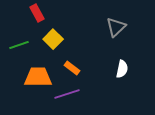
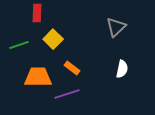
red rectangle: rotated 30 degrees clockwise
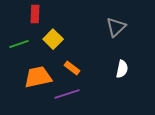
red rectangle: moved 2 px left, 1 px down
green line: moved 1 px up
orange trapezoid: rotated 12 degrees counterclockwise
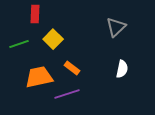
orange trapezoid: moved 1 px right
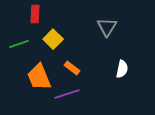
gray triangle: moved 9 px left; rotated 15 degrees counterclockwise
orange trapezoid: rotated 100 degrees counterclockwise
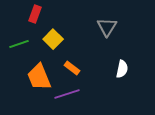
red rectangle: rotated 18 degrees clockwise
